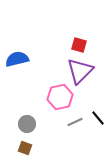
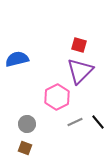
pink hexagon: moved 3 px left; rotated 15 degrees counterclockwise
black line: moved 4 px down
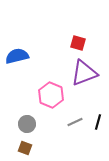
red square: moved 1 px left, 2 px up
blue semicircle: moved 3 px up
purple triangle: moved 4 px right, 2 px down; rotated 24 degrees clockwise
pink hexagon: moved 6 px left, 2 px up; rotated 10 degrees counterclockwise
black line: rotated 56 degrees clockwise
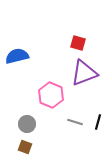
gray line: rotated 42 degrees clockwise
brown square: moved 1 px up
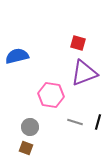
pink hexagon: rotated 15 degrees counterclockwise
gray circle: moved 3 px right, 3 px down
brown square: moved 1 px right, 1 px down
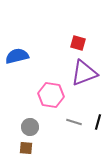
gray line: moved 1 px left
brown square: rotated 16 degrees counterclockwise
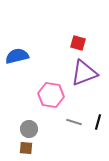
gray circle: moved 1 px left, 2 px down
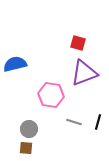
blue semicircle: moved 2 px left, 8 px down
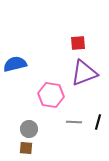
red square: rotated 21 degrees counterclockwise
gray line: rotated 14 degrees counterclockwise
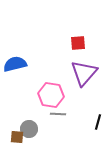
purple triangle: rotated 28 degrees counterclockwise
gray line: moved 16 px left, 8 px up
brown square: moved 9 px left, 11 px up
